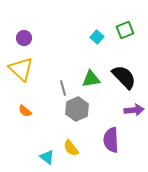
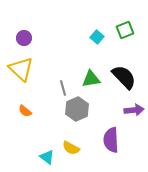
yellow semicircle: rotated 24 degrees counterclockwise
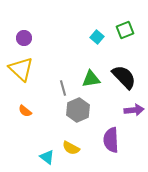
gray hexagon: moved 1 px right, 1 px down
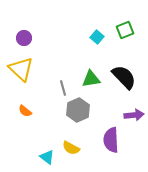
purple arrow: moved 5 px down
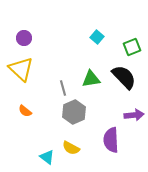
green square: moved 7 px right, 17 px down
gray hexagon: moved 4 px left, 2 px down
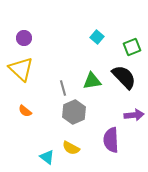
green triangle: moved 1 px right, 2 px down
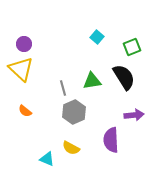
purple circle: moved 6 px down
black semicircle: rotated 12 degrees clockwise
cyan triangle: moved 2 px down; rotated 14 degrees counterclockwise
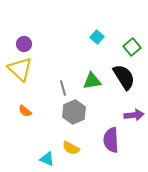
green square: rotated 18 degrees counterclockwise
yellow triangle: moved 1 px left
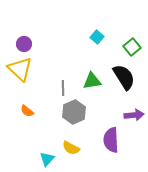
gray line: rotated 14 degrees clockwise
orange semicircle: moved 2 px right
cyan triangle: rotated 49 degrees clockwise
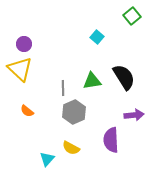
green square: moved 31 px up
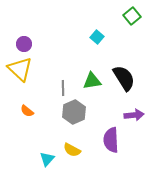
black semicircle: moved 1 px down
yellow semicircle: moved 1 px right, 2 px down
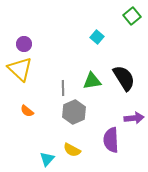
purple arrow: moved 3 px down
